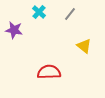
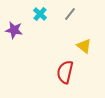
cyan cross: moved 1 px right, 2 px down
red semicircle: moved 16 px right; rotated 75 degrees counterclockwise
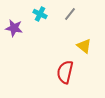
cyan cross: rotated 16 degrees counterclockwise
purple star: moved 2 px up
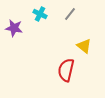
red semicircle: moved 1 px right, 2 px up
